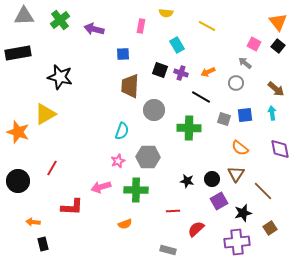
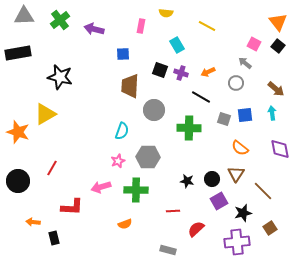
black rectangle at (43, 244): moved 11 px right, 6 px up
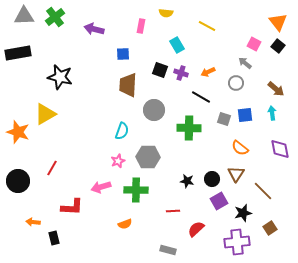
green cross at (60, 20): moved 5 px left, 3 px up
brown trapezoid at (130, 86): moved 2 px left, 1 px up
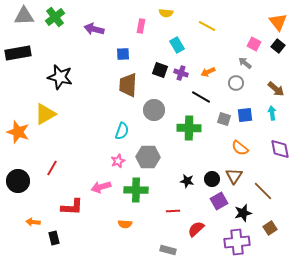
brown triangle at (236, 174): moved 2 px left, 2 px down
orange semicircle at (125, 224): rotated 24 degrees clockwise
